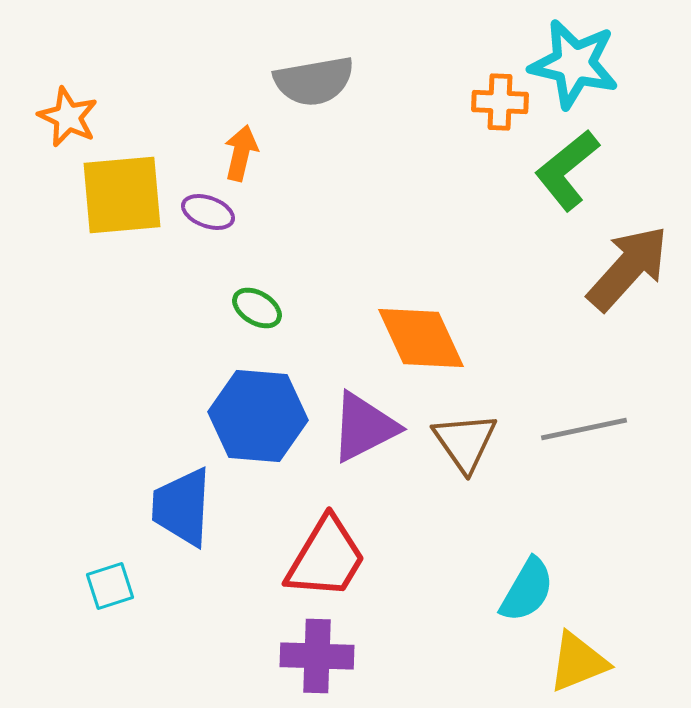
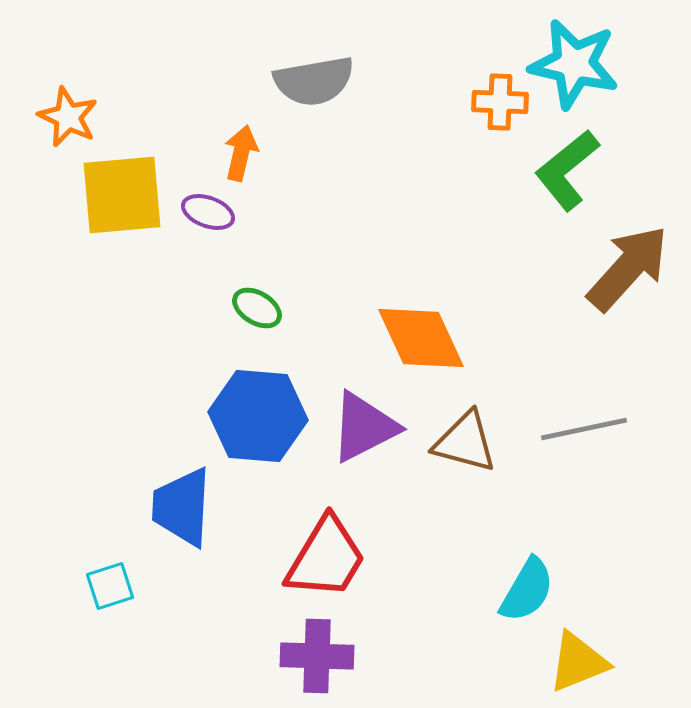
brown triangle: rotated 40 degrees counterclockwise
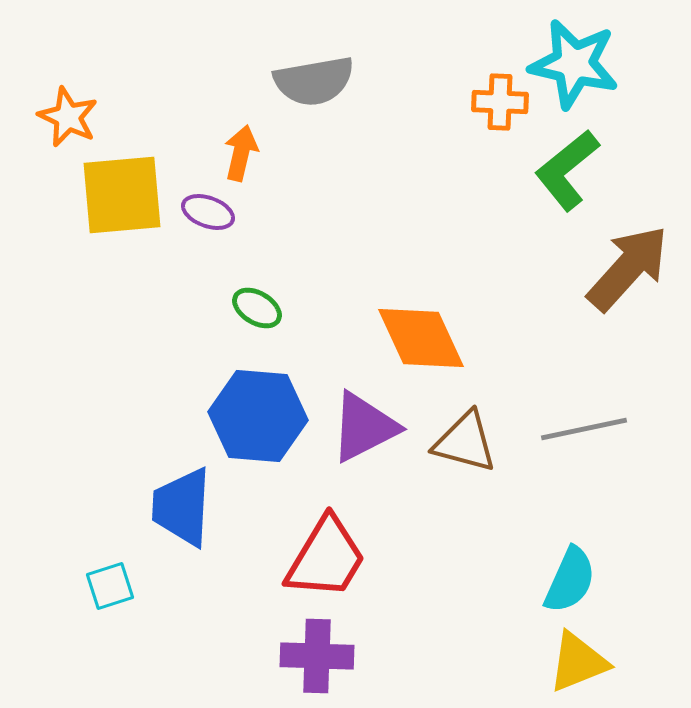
cyan semicircle: moved 43 px right, 10 px up; rotated 6 degrees counterclockwise
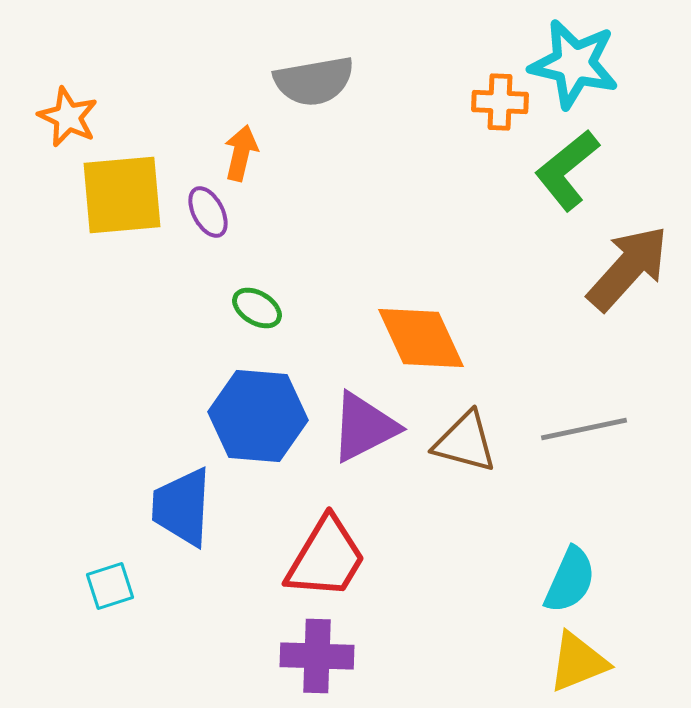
purple ellipse: rotated 42 degrees clockwise
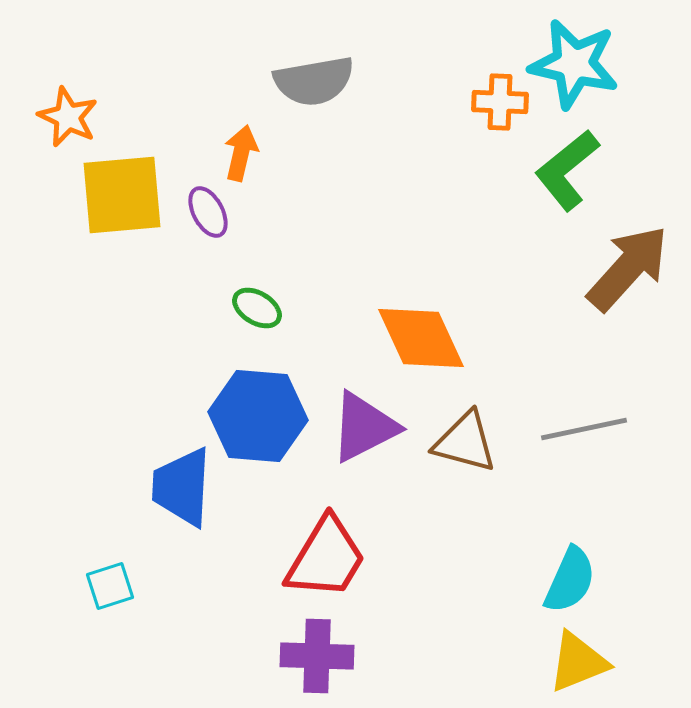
blue trapezoid: moved 20 px up
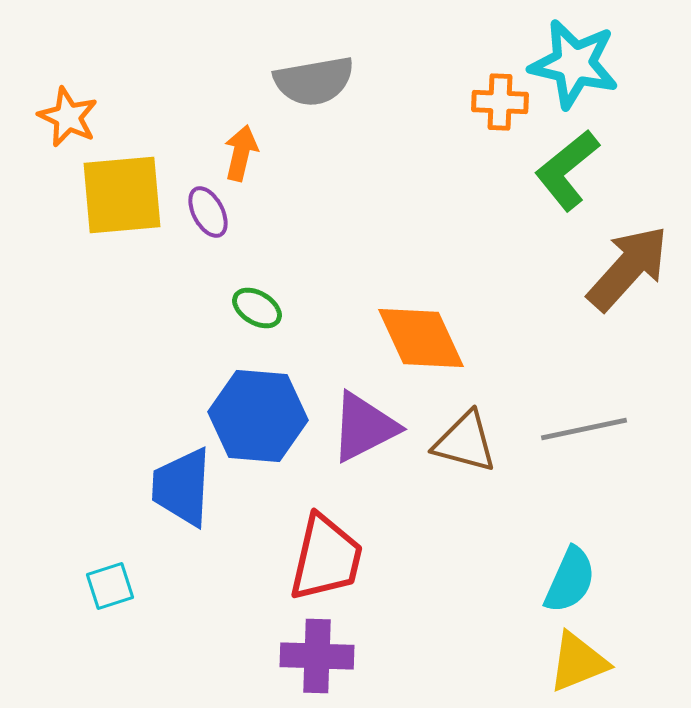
red trapezoid: rotated 18 degrees counterclockwise
